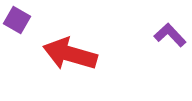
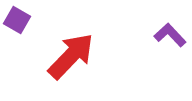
red arrow: moved 1 px right, 2 px down; rotated 118 degrees clockwise
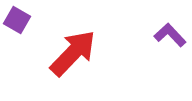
red arrow: moved 2 px right, 3 px up
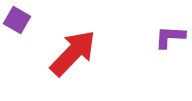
purple L-shape: moved 2 px down; rotated 44 degrees counterclockwise
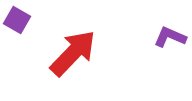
purple L-shape: rotated 20 degrees clockwise
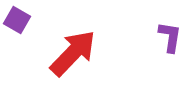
purple L-shape: rotated 76 degrees clockwise
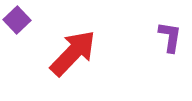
purple square: rotated 16 degrees clockwise
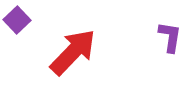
red arrow: moved 1 px up
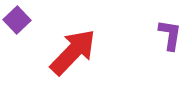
purple L-shape: moved 2 px up
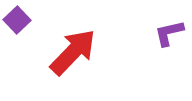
purple L-shape: moved 1 px left, 2 px up; rotated 112 degrees counterclockwise
